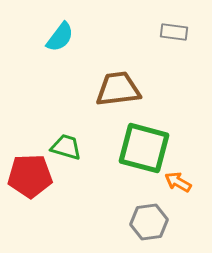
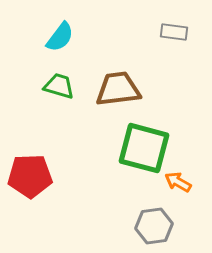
green trapezoid: moved 7 px left, 61 px up
gray hexagon: moved 5 px right, 4 px down
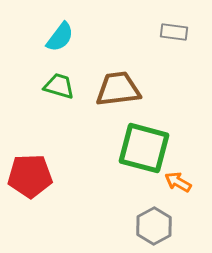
gray hexagon: rotated 21 degrees counterclockwise
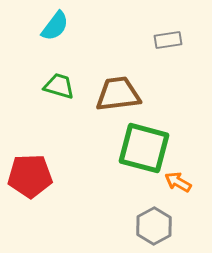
gray rectangle: moved 6 px left, 8 px down; rotated 16 degrees counterclockwise
cyan semicircle: moved 5 px left, 11 px up
brown trapezoid: moved 5 px down
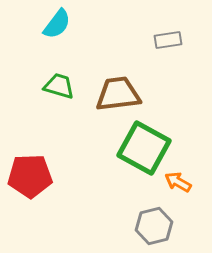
cyan semicircle: moved 2 px right, 2 px up
green square: rotated 14 degrees clockwise
gray hexagon: rotated 15 degrees clockwise
